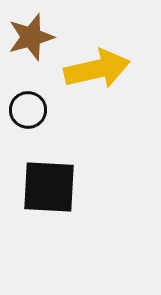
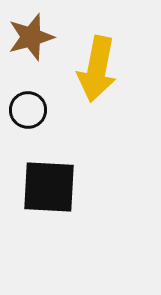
yellow arrow: rotated 114 degrees clockwise
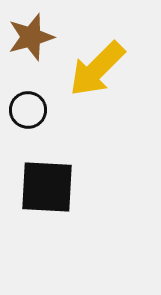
yellow arrow: rotated 34 degrees clockwise
black square: moved 2 px left
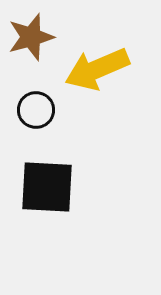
yellow arrow: rotated 22 degrees clockwise
black circle: moved 8 px right
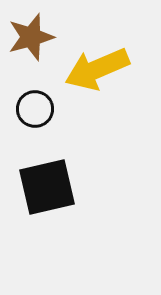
black circle: moved 1 px left, 1 px up
black square: rotated 16 degrees counterclockwise
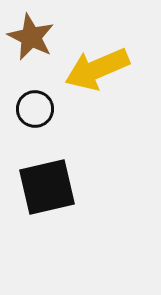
brown star: rotated 30 degrees counterclockwise
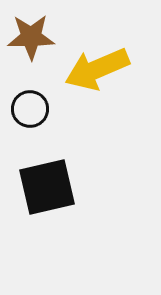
brown star: rotated 27 degrees counterclockwise
black circle: moved 5 px left
